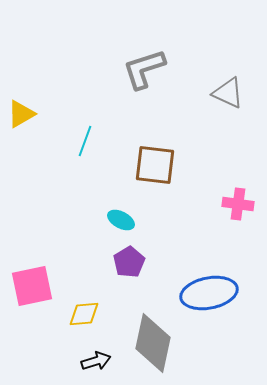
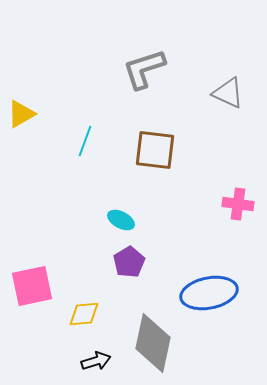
brown square: moved 15 px up
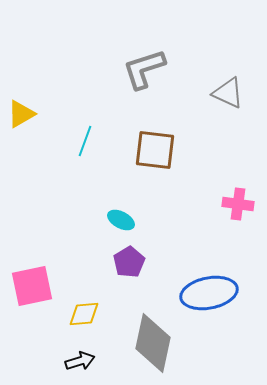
black arrow: moved 16 px left
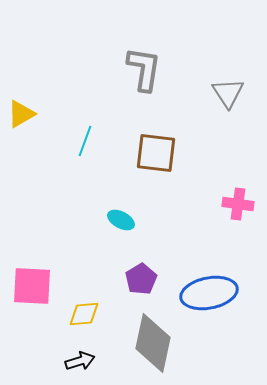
gray L-shape: rotated 117 degrees clockwise
gray triangle: rotated 32 degrees clockwise
brown square: moved 1 px right, 3 px down
purple pentagon: moved 12 px right, 17 px down
pink square: rotated 15 degrees clockwise
